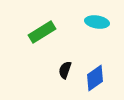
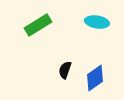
green rectangle: moved 4 px left, 7 px up
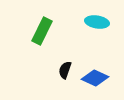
green rectangle: moved 4 px right, 6 px down; rotated 32 degrees counterclockwise
blue diamond: rotated 60 degrees clockwise
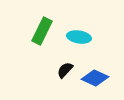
cyan ellipse: moved 18 px left, 15 px down
black semicircle: rotated 24 degrees clockwise
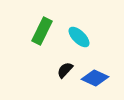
cyan ellipse: rotated 35 degrees clockwise
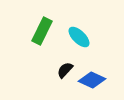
blue diamond: moved 3 px left, 2 px down
